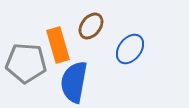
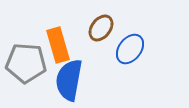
brown ellipse: moved 10 px right, 2 px down
blue semicircle: moved 5 px left, 2 px up
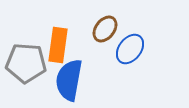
brown ellipse: moved 4 px right, 1 px down
orange rectangle: rotated 24 degrees clockwise
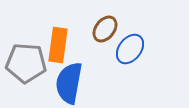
blue semicircle: moved 3 px down
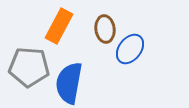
brown ellipse: rotated 44 degrees counterclockwise
orange rectangle: moved 1 px right, 19 px up; rotated 20 degrees clockwise
gray pentagon: moved 3 px right, 4 px down
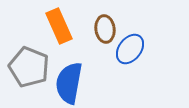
orange rectangle: rotated 52 degrees counterclockwise
gray pentagon: rotated 18 degrees clockwise
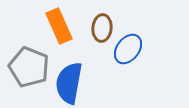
brown ellipse: moved 3 px left, 1 px up; rotated 12 degrees clockwise
blue ellipse: moved 2 px left
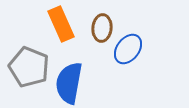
orange rectangle: moved 2 px right, 2 px up
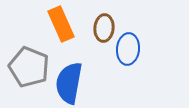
brown ellipse: moved 2 px right
blue ellipse: rotated 32 degrees counterclockwise
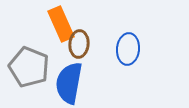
brown ellipse: moved 25 px left, 16 px down
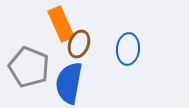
brown ellipse: rotated 16 degrees clockwise
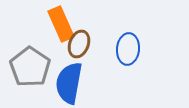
gray pentagon: moved 1 px right; rotated 12 degrees clockwise
